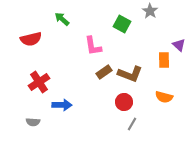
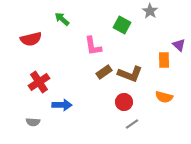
green square: moved 1 px down
gray line: rotated 24 degrees clockwise
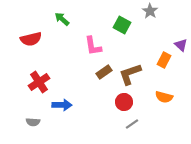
purple triangle: moved 2 px right
orange rectangle: rotated 28 degrees clockwise
brown L-shape: rotated 140 degrees clockwise
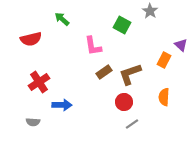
orange semicircle: rotated 78 degrees clockwise
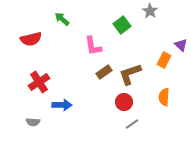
green square: rotated 24 degrees clockwise
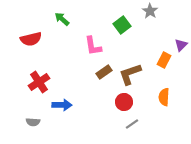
purple triangle: rotated 32 degrees clockwise
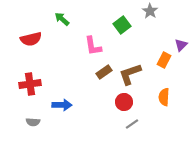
red cross: moved 9 px left, 2 px down; rotated 25 degrees clockwise
